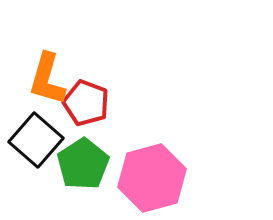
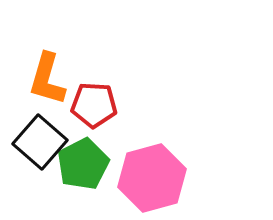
red pentagon: moved 8 px right, 2 px down; rotated 18 degrees counterclockwise
black square: moved 4 px right, 2 px down
green pentagon: rotated 6 degrees clockwise
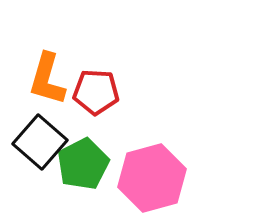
red pentagon: moved 2 px right, 13 px up
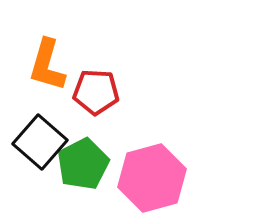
orange L-shape: moved 14 px up
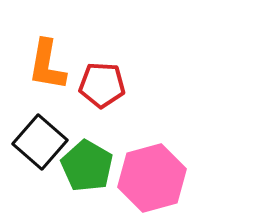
orange L-shape: rotated 6 degrees counterclockwise
red pentagon: moved 6 px right, 7 px up
green pentagon: moved 4 px right, 2 px down; rotated 15 degrees counterclockwise
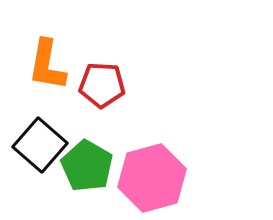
black square: moved 3 px down
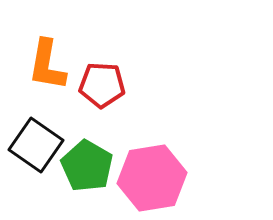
black square: moved 4 px left; rotated 6 degrees counterclockwise
pink hexagon: rotated 6 degrees clockwise
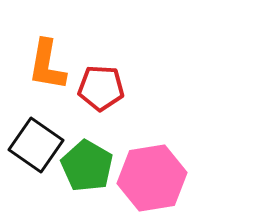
red pentagon: moved 1 px left, 3 px down
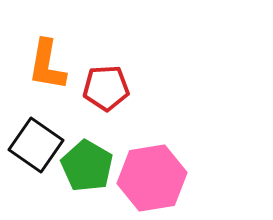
red pentagon: moved 5 px right; rotated 6 degrees counterclockwise
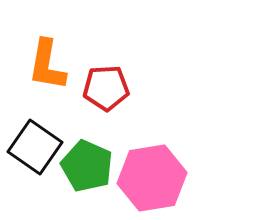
black square: moved 1 px left, 2 px down
green pentagon: rotated 6 degrees counterclockwise
